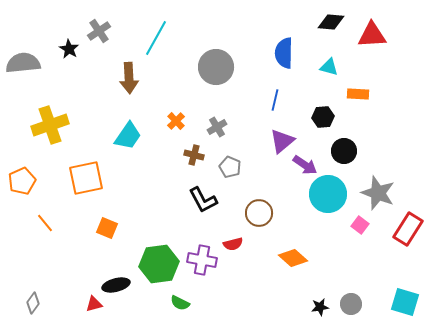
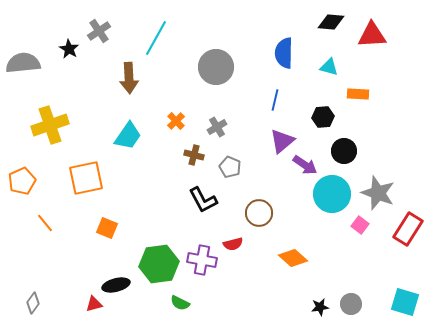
cyan circle at (328, 194): moved 4 px right
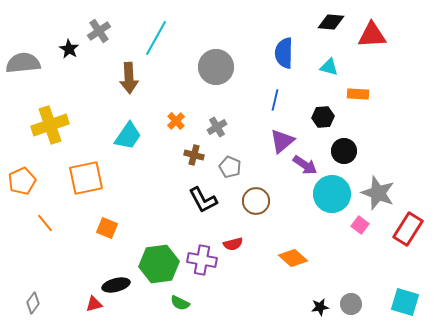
brown circle at (259, 213): moved 3 px left, 12 px up
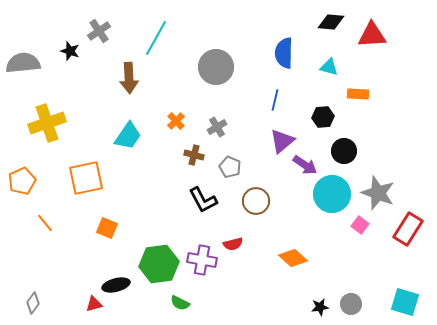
black star at (69, 49): moved 1 px right, 2 px down; rotated 12 degrees counterclockwise
yellow cross at (50, 125): moved 3 px left, 2 px up
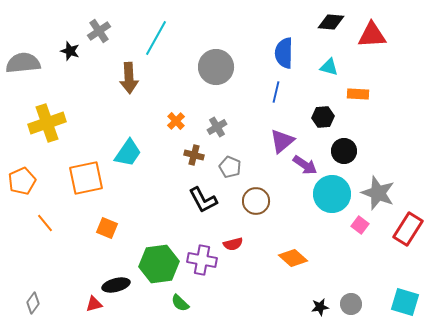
blue line at (275, 100): moved 1 px right, 8 px up
cyan trapezoid at (128, 136): moved 17 px down
green semicircle at (180, 303): rotated 18 degrees clockwise
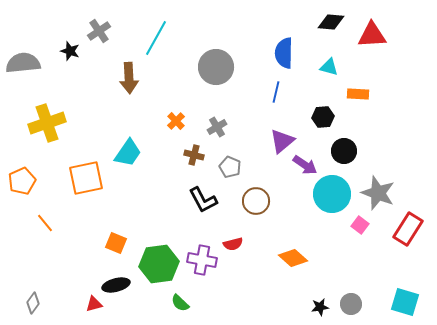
orange square at (107, 228): moved 9 px right, 15 px down
